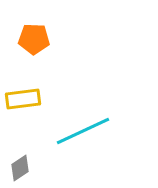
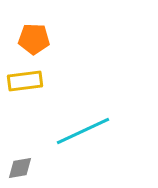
yellow rectangle: moved 2 px right, 18 px up
gray diamond: rotated 24 degrees clockwise
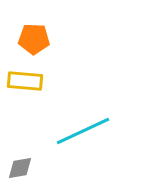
yellow rectangle: rotated 12 degrees clockwise
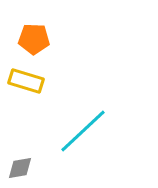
yellow rectangle: moved 1 px right; rotated 12 degrees clockwise
cyan line: rotated 18 degrees counterclockwise
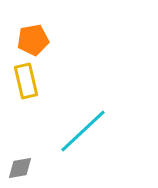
orange pentagon: moved 1 px left, 1 px down; rotated 12 degrees counterclockwise
yellow rectangle: rotated 60 degrees clockwise
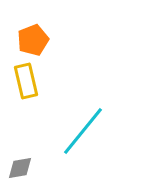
orange pentagon: rotated 12 degrees counterclockwise
cyan line: rotated 8 degrees counterclockwise
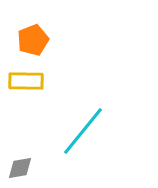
yellow rectangle: rotated 76 degrees counterclockwise
